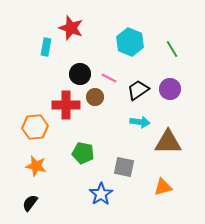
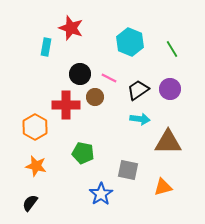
cyan arrow: moved 3 px up
orange hexagon: rotated 25 degrees counterclockwise
gray square: moved 4 px right, 3 px down
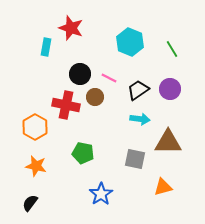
red cross: rotated 12 degrees clockwise
gray square: moved 7 px right, 11 px up
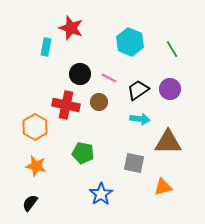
brown circle: moved 4 px right, 5 px down
gray square: moved 1 px left, 4 px down
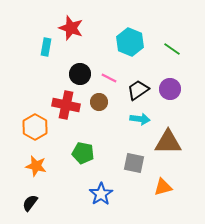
green line: rotated 24 degrees counterclockwise
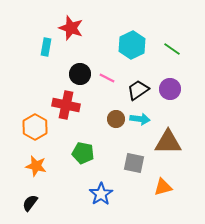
cyan hexagon: moved 2 px right, 3 px down; rotated 12 degrees clockwise
pink line: moved 2 px left
brown circle: moved 17 px right, 17 px down
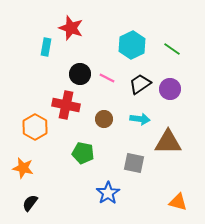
black trapezoid: moved 2 px right, 6 px up
brown circle: moved 12 px left
orange star: moved 13 px left, 2 px down
orange triangle: moved 15 px right, 15 px down; rotated 30 degrees clockwise
blue star: moved 7 px right, 1 px up
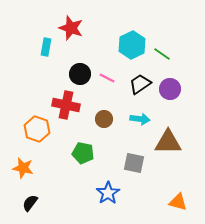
green line: moved 10 px left, 5 px down
orange hexagon: moved 2 px right, 2 px down; rotated 10 degrees counterclockwise
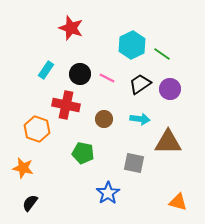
cyan rectangle: moved 23 px down; rotated 24 degrees clockwise
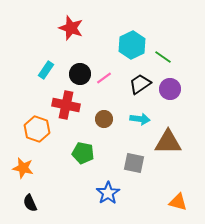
green line: moved 1 px right, 3 px down
pink line: moved 3 px left; rotated 63 degrees counterclockwise
black semicircle: rotated 60 degrees counterclockwise
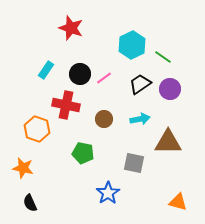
cyan arrow: rotated 18 degrees counterclockwise
